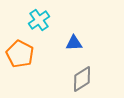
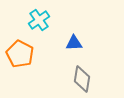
gray diamond: rotated 48 degrees counterclockwise
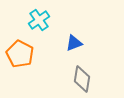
blue triangle: rotated 18 degrees counterclockwise
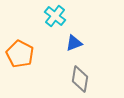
cyan cross: moved 16 px right, 4 px up; rotated 15 degrees counterclockwise
gray diamond: moved 2 px left
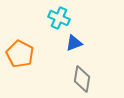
cyan cross: moved 4 px right, 2 px down; rotated 15 degrees counterclockwise
gray diamond: moved 2 px right
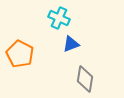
blue triangle: moved 3 px left, 1 px down
gray diamond: moved 3 px right
